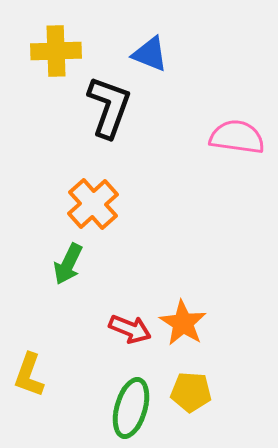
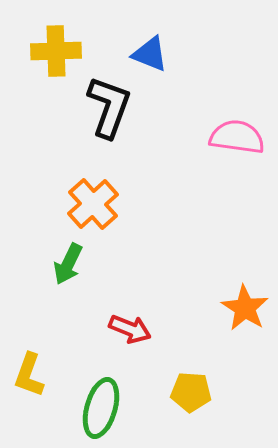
orange star: moved 62 px right, 15 px up
green ellipse: moved 30 px left
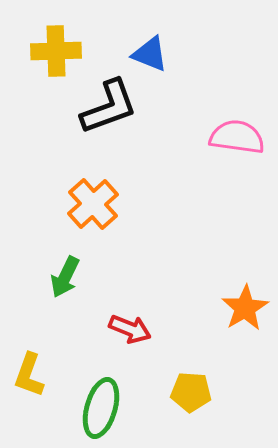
black L-shape: rotated 50 degrees clockwise
green arrow: moved 3 px left, 13 px down
orange star: rotated 9 degrees clockwise
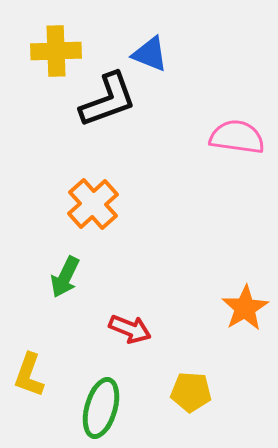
black L-shape: moved 1 px left, 7 px up
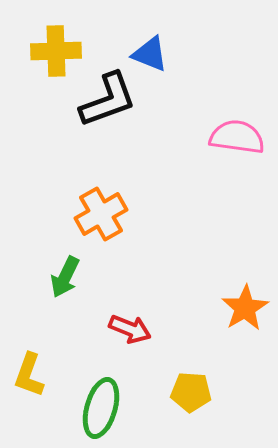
orange cross: moved 8 px right, 10 px down; rotated 12 degrees clockwise
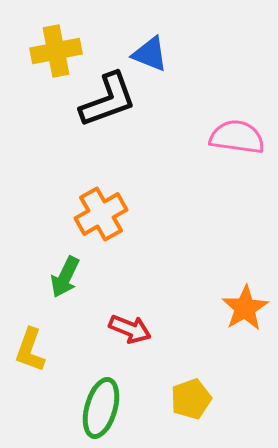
yellow cross: rotated 9 degrees counterclockwise
yellow L-shape: moved 1 px right, 25 px up
yellow pentagon: moved 7 px down; rotated 24 degrees counterclockwise
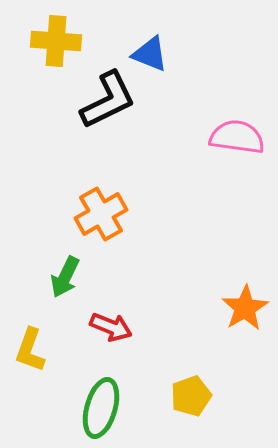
yellow cross: moved 10 px up; rotated 15 degrees clockwise
black L-shape: rotated 6 degrees counterclockwise
red arrow: moved 19 px left, 2 px up
yellow pentagon: moved 3 px up
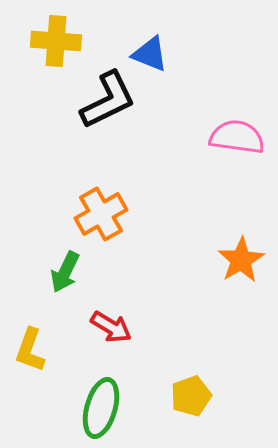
green arrow: moved 5 px up
orange star: moved 4 px left, 48 px up
red arrow: rotated 9 degrees clockwise
